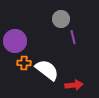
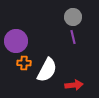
gray circle: moved 12 px right, 2 px up
purple circle: moved 1 px right
white semicircle: rotated 80 degrees clockwise
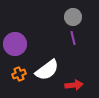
purple line: moved 1 px down
purple circle: moved 1 px left, 3 px down
orange cross: moved 5 px left, 11 px down; rotated 24 degrees counterclockwise
white semicircle: rotated 25 degrees clockwise
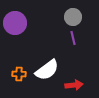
purple circle: moved 21 px up
orange cross: rotated 24 degrees clockwise
